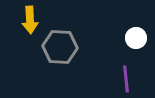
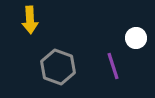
gray hexagon: moved 2 px left, 20 px down; rotated 16 degrees clockwise
purple line: moved 13 px left, 13 px up; rotated 12 degrees counterclockwise
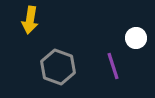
yellow arrow: rotated 12 degrees clockwise
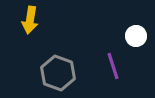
white circle: moved 2 px up
gray hexagon: moved 6 px down
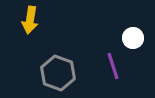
white circle: moved 3 px left, 2 px down
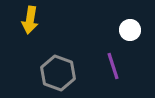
white circle: moved 3 px left, 8 px up
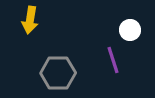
purple line: moved 6 px up
gray hexagon: rotated 20 degrees counterclockwise
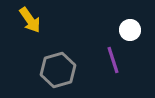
yellow arrow: rotated 44 degrees counterclockwise
gray hexagon: moved 3 px up; rotated 16 degrees counterclockwise
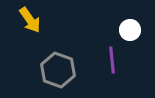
purple line: moved 1 px left; rotated 12 degrees clockwise
gray hexagon: rotated 24 degrees counterclockwise
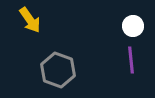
white circle: moved 3 px right, 4 px up
purple line: moved 19 px right
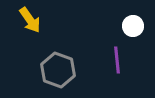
purple line: moved 14 px left
